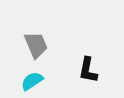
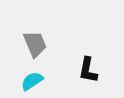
gray trapezoid: moved 1 px left, 1 px up
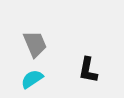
cyan semicircle: moved 2 px up
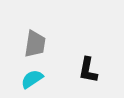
gray trapezoid: rotated 32 degrees clockwise
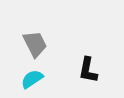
gray trapezoid: rotated 36 degrees counterclockwise
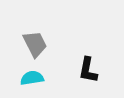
cyan semicircle: moved 1 px up; rotated 25 degrees clockwise
